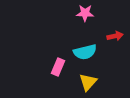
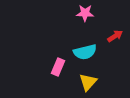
red arrow: rotated 21 degrees counterclockwise
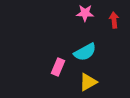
red arrow: moved 1 px left, 16 px up; rotated 63 degrees counterclockwise
cyan semicircle: rotated 15 degrees counterclockwise
yellow triangle: rotated 18 degrees clockwise
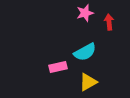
pink star: rotated 18 degrees counterclockwise
red arrow: moved 5 px left, 2 px down
pink rectangle: rotated 54 degrees clockwise
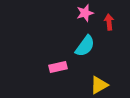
cyan semicircle: moved 6 px up; rotated 25 degrees counterclockwise
yellow triangle: moved 11 px right, 3 px down
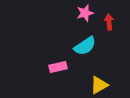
cyan semicircle: rotated 20 degrees clockwise
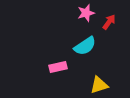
pink star: moved 1 px right
red arrow: rotated 42 degrees clockwise
yellow triangle: rotated 12 degrees clockwise
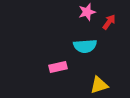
pink star: moved 1 px right, 1 px up
cyan semicircle: rotated 30 degrees clockwise
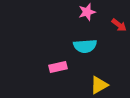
red arrow: moved 10 px right, 3 px down; rotated 91 degrees clockwise
yellow triangle: rotated 12 degrees counterclockwise
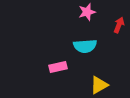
red arrow: rotated 105 degrees counterclockwise
